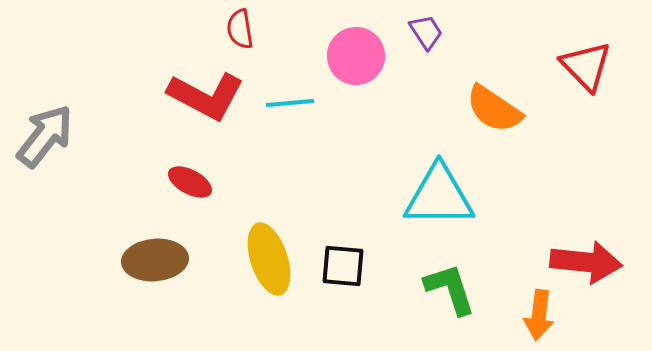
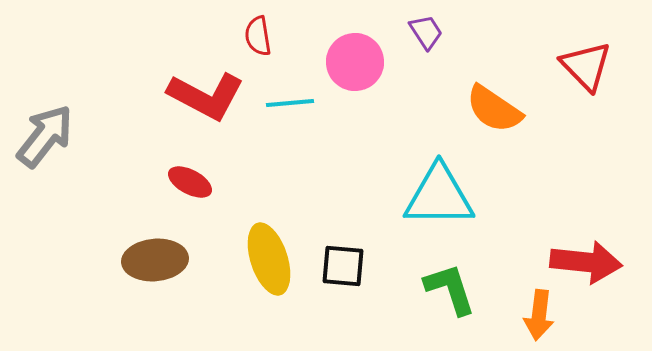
red semicircle: moved 18 px right, 7 px down
pink circle: moved 1 px left, 6 px down
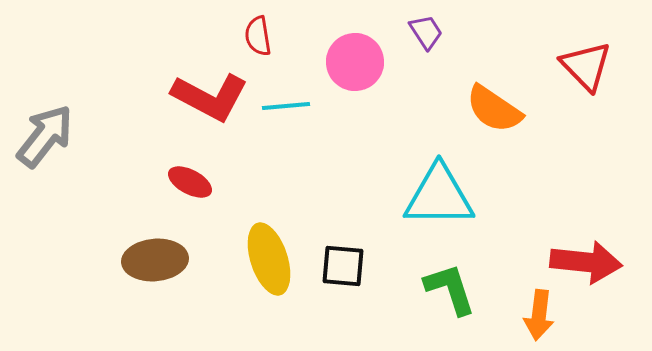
red L-shape: moved 4 px right, 1 px down
cyan line: moved 4 px left, 3 px down
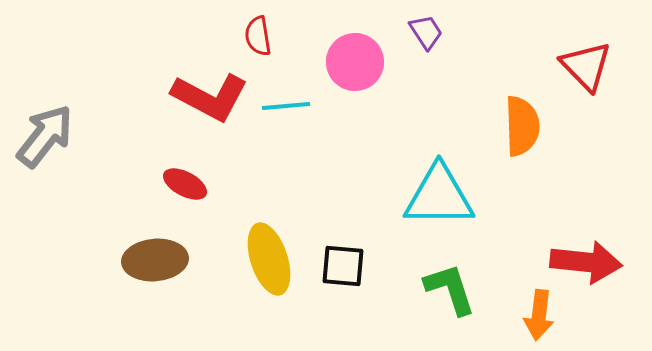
orange semicircle: moved 28 px right, 17 px down; rotated 126 degrees counterclockwise
red ellipse: moved 5 px left, 2 px down
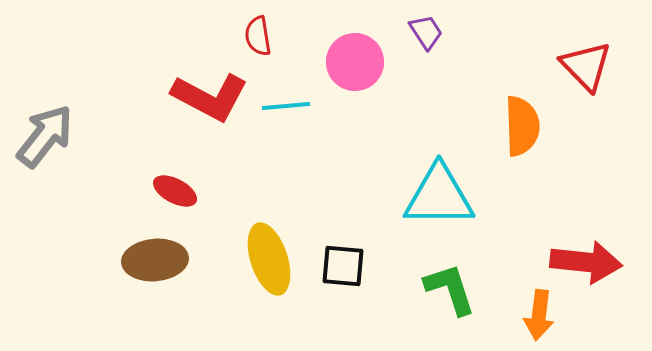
red ellipse: moved 10 px left, 7 px down
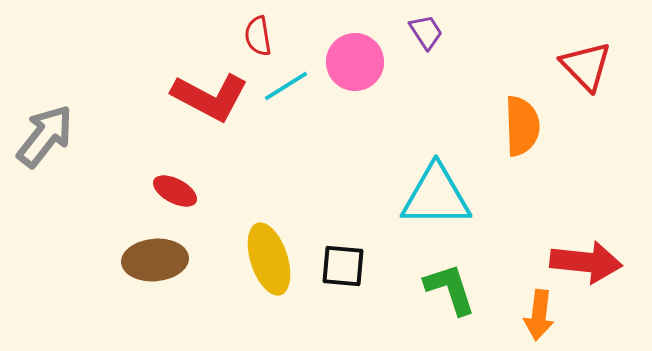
cyan line: moved 20 px up; rotated 27 degrees counterclockwise
cyan triangle: moved 3 px left
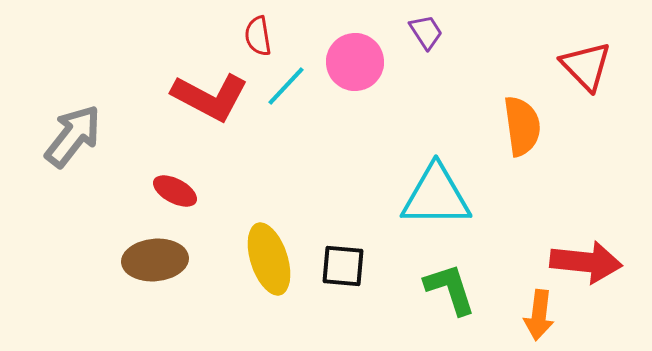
cyan line: rotated 15 degrees counterclockwise
orange semicircle: rotated 6 degrees counterclockwise
gray arrow: moved 28 px right
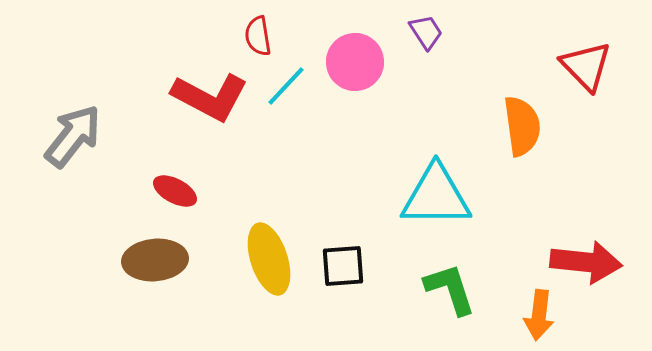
black square: rotated 9 degrees counterclockwise
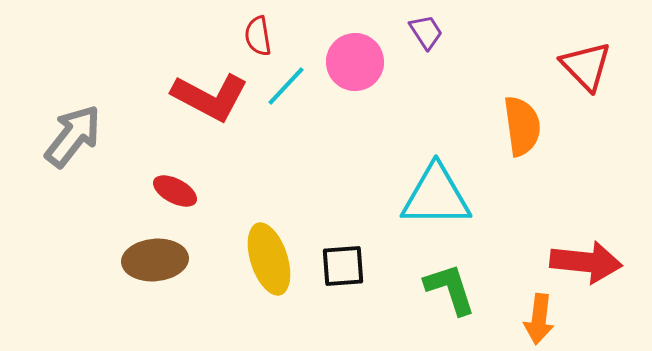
orange arrow: moved 4 px down
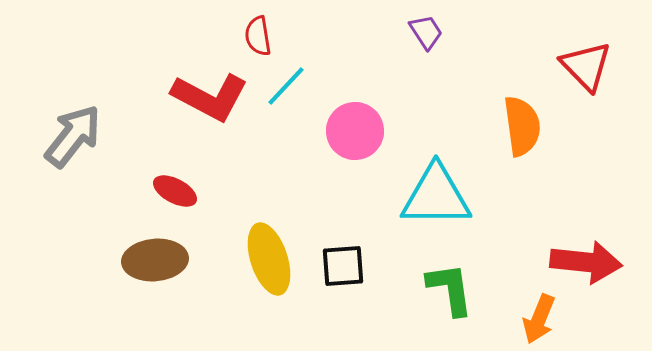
pink circle: moved 69 px down
green L-shape: rotated 10 degrees clockwise
orange arrow: rotated 15 degrees clockwise
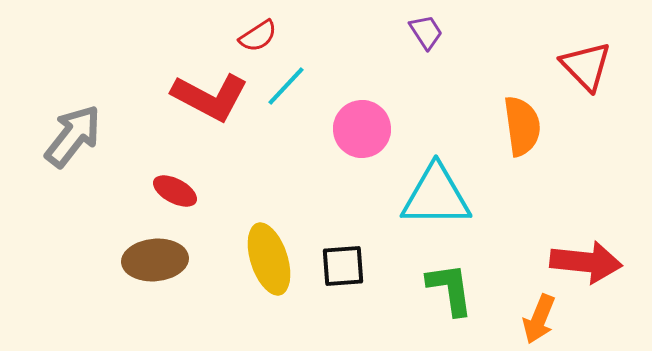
red semicircle: rotated 114 degrees counterclockwise
pink circle: moved 7 px right, 2 px up
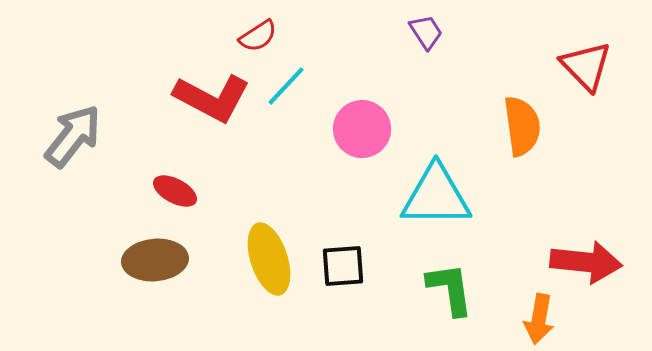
red L-shape: moved 2 px right, 1 px down
orange arrow: rotated 12 degrees counterclockwise
